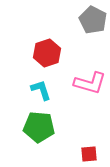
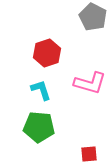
gray pentagon: moved 3 px up
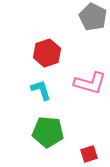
green pentagon: moved 9 px right, 5 px down
red square: rotated 12 degrees counterclockwise
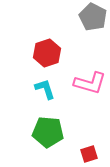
cyan L-shape: moved 4 px right, 1 px up
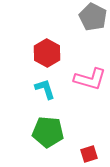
red hexagon: rotated 12 degrees counterclockwise
pink L-shape: moved 4 px up
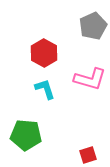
gray pentagon: moved 9 px down; rotated 20 degrees clockwise
red hexagon: moved 3 px left
green pentagon: moved 22 px left, 3 px down
red square: moved 1 px left, 1 px down
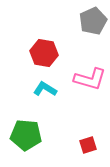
gray pentagon: moved 5 px up
red hexagon: rotated 20 degrees counterclockwise
cyan L-shape: rotated 40 degrees counterclockwise
red square: moved 10 px up
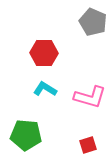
gray pentagon: moved 1 px down; rotated 24 degrees counterclockwise
red hexagon: rotated 8 degrees counterclockwise
pink L-shape: moved 18 px down
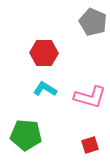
red square: moved 2 px right
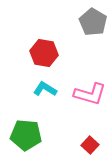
gray pentagon: rotated 8 degrees clockwise
red hexagon: rotated 8 degrees clockwise
pink L-shape: moved 3 px up
red square: rotated 30 degrees counterclockwise
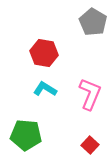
pink L-shape: rotated 84 degrees counterclockwise
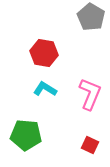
gray pentagon: moved 2 px left, 5 px up
red square: rotated 18 degrees counterclockwise
